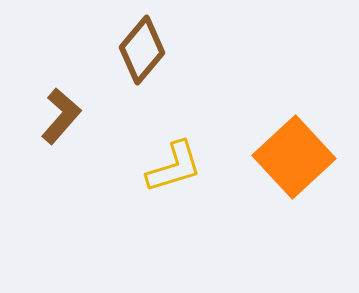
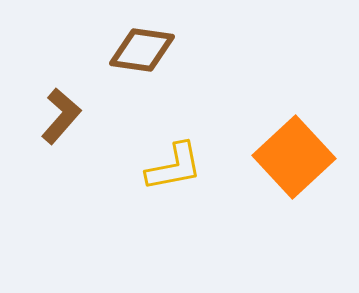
brown diamond: rotated 58 degrees clockwise
yellow L-shape: rotated 6 degrees clockwise
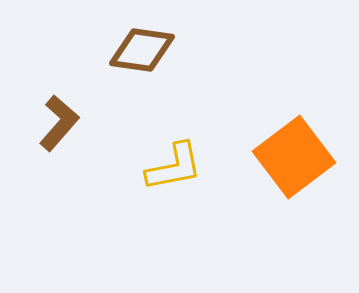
brown L-shape: moved 2 px left, 7 px down
orange square: rotated 6 degrees clockwise
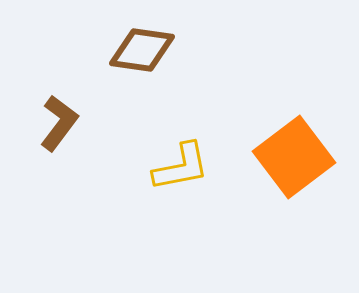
brown L-shape: rotated 4 degrees counterclockwise
yellow L-shape: moved 7 px right
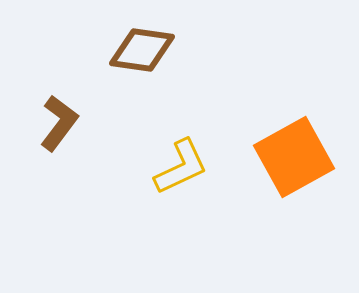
orange square: rotated 8 degrees clockwise
yellow L-shape: rotated 14 degrees counterclockwise
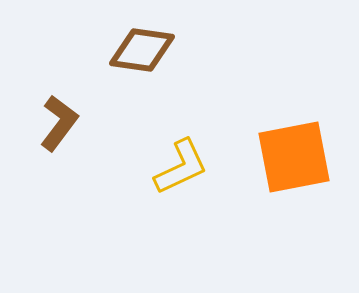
orange square: rotated 18 degrees clockwise
